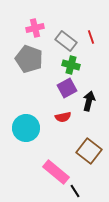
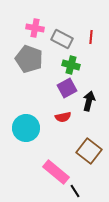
pink cross: rotated 24 degrees clockwise
red line: rotated 24 degrees clockwise
gray rectangle: moved 4 px left, 2 px up; rotated 10 degrees counterclockwise
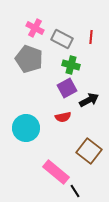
pink cross: rotated 18 degrees clockwise
black arrow: moved 1 px up; rotated 48 degrees clockwise
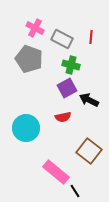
black arrow: rotated 126 degrees counterclockwise
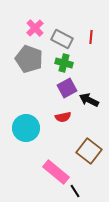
pink cross: rotated 18 degrees clockwise
green cross: moved 7 px left, 2 px up
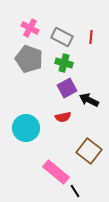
pink cross: moved 5 px left; rotated 18 degrees counterclockwise
gray rectangle: moved 2 px up
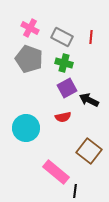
black line: rotated 40 degrees clockwise
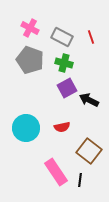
red line: rotated 24 degrees counterclockwise
gray pentagon: moved 1 px right, 1 px down
red semicircle: moved 1 px left, 10 px down
pink rectangle: rotated 16 degrees clockwise
black line: moved 5 px right, 11 px up
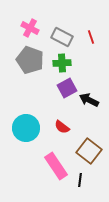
green cross: moved 2 px left; rotated 18 degrees counterclockwise
red semicircle: rotated 49 degrees clockwise
pink rectangle: moved 6 px up
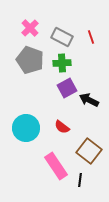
pink cross: rotated 18 degrees clockwise
